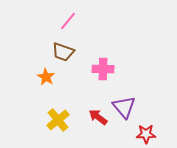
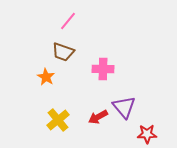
red arrow: rotated 66 degrees counterclockwise
red star: moved 1 px right
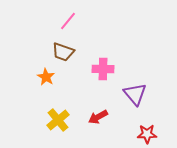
purple triangle: moved 11 px right, 13 px up
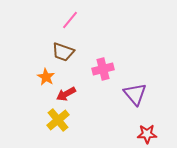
pink line: moved 2 px right, 1 px up
pink cross: rotated 15 degrees counterclockwise
red arrow: moved 32 px left, 23 px up
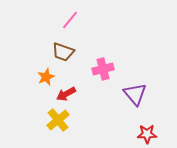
orange star: rotated 18 degrees clockwise
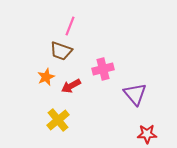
pink line: moved 6 px down; rotated 18 degrees counterclockwise
brown trapezoid: moved 2 px left, 1 px up
red arrow: moved 5 px right, 8 px up
